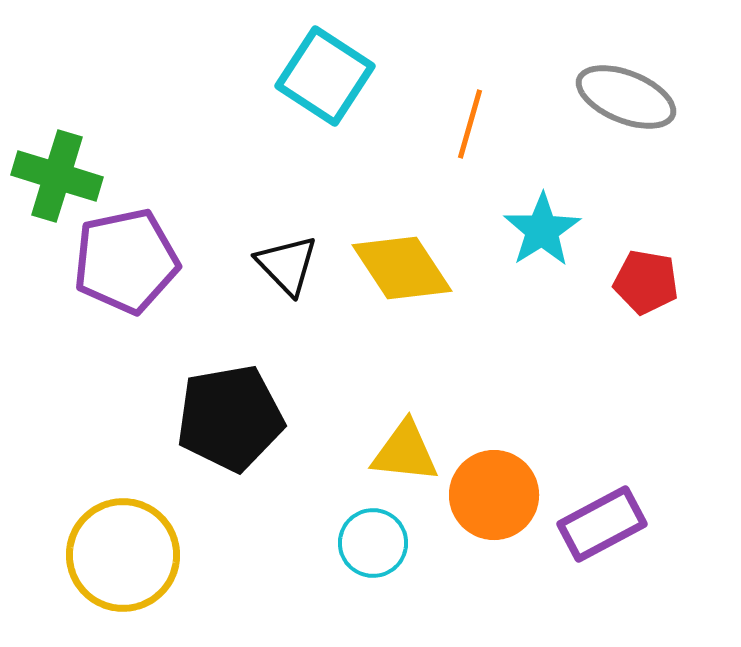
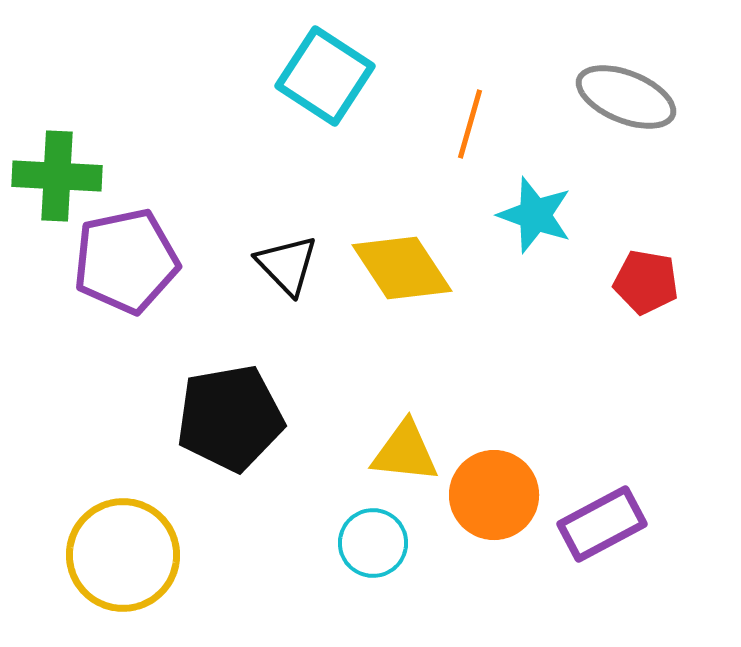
green cross: rotated 14 degrees counterclockwise
cyan star: moved 7 px left, 15 px up; rotated 20 degrees counterclockwise
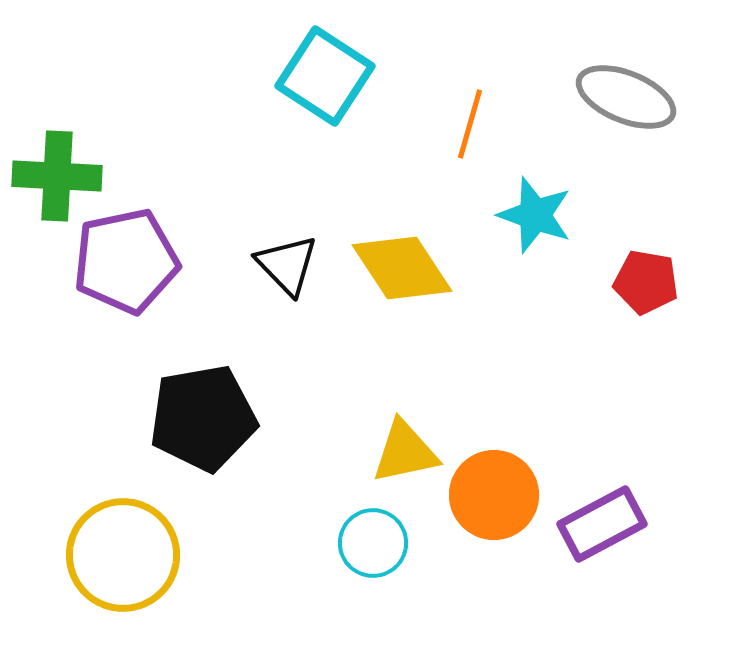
black pentagon: moved 27 px left
yellow triangle: rotated 18 degrees counterclockwise
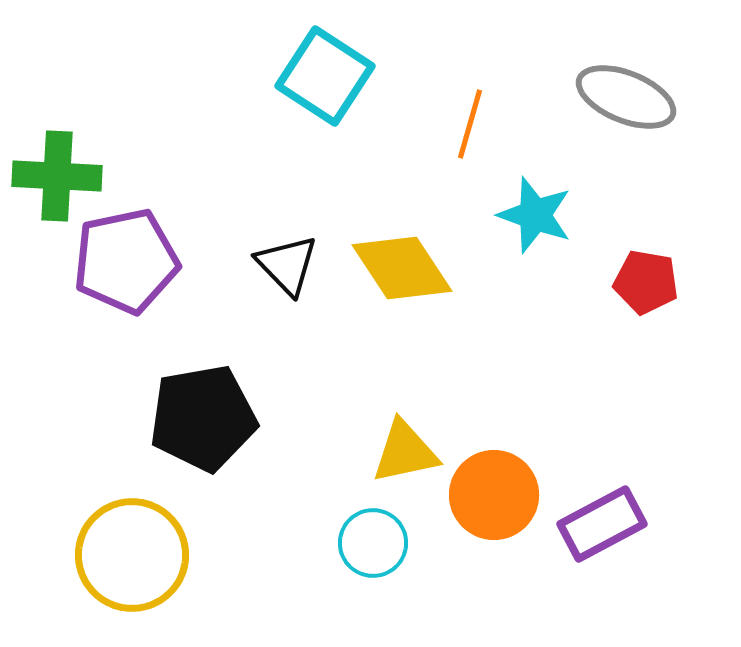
yellow circle: moved 9 px right
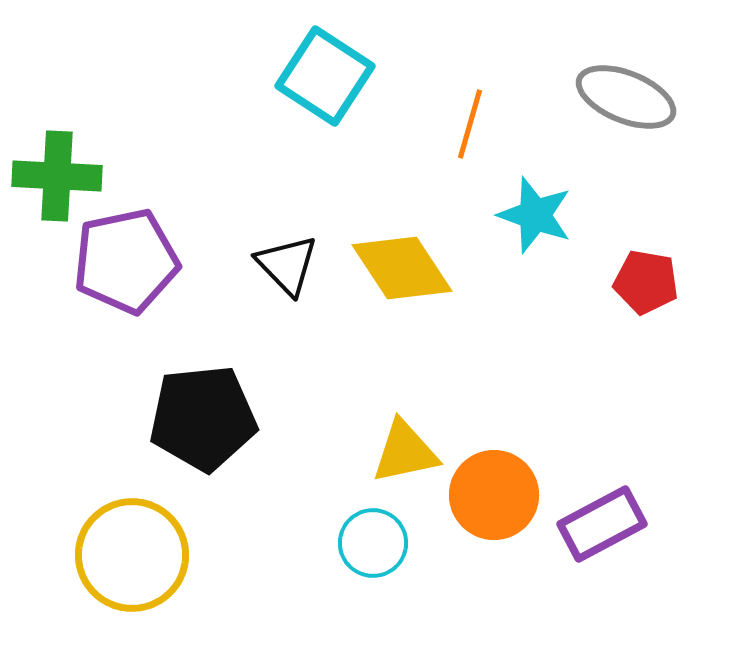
black pentagon: rotated 4 degrees clockwise
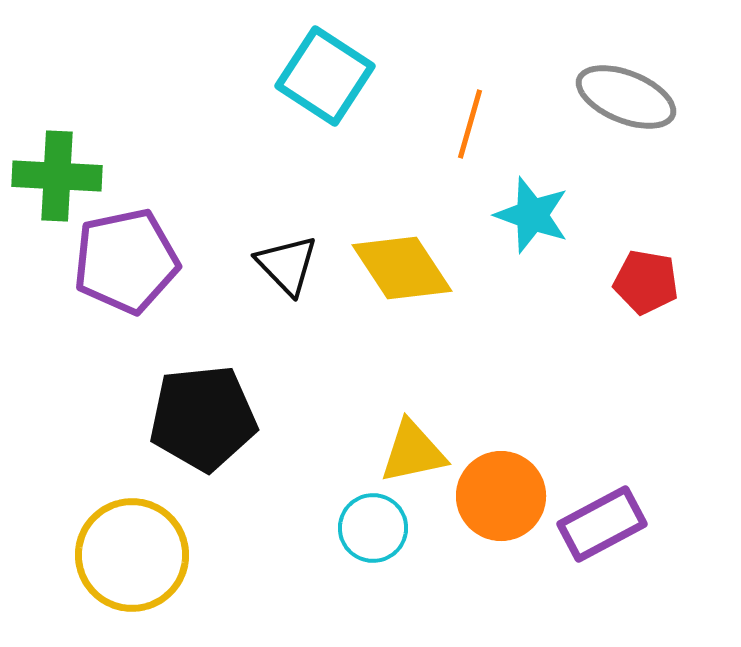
cyan star: moved 3 px left
yellow triangle: moved 8 px right
orange circle: moved 7 px right, 1 px down
cyan circle: moved 15 px up
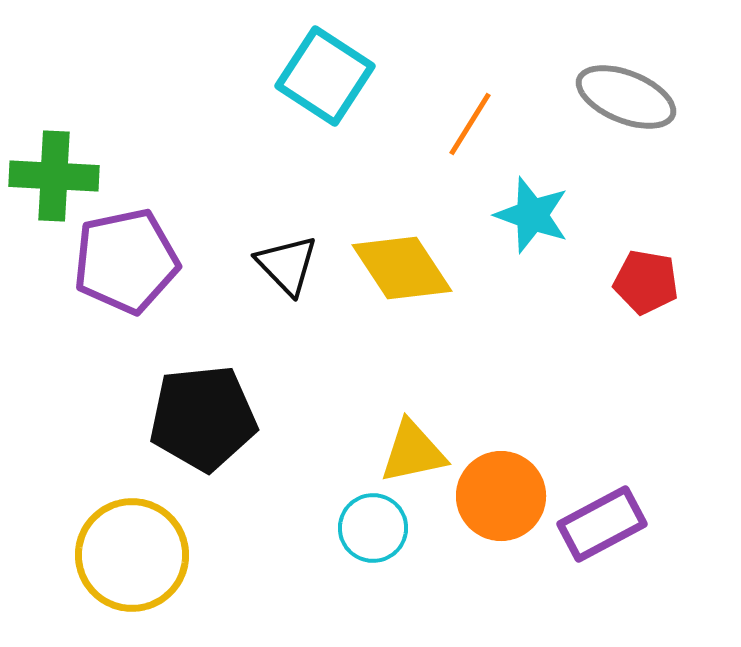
orange line: rotated 16 degrees clockwise
green cross: moved 3 px left
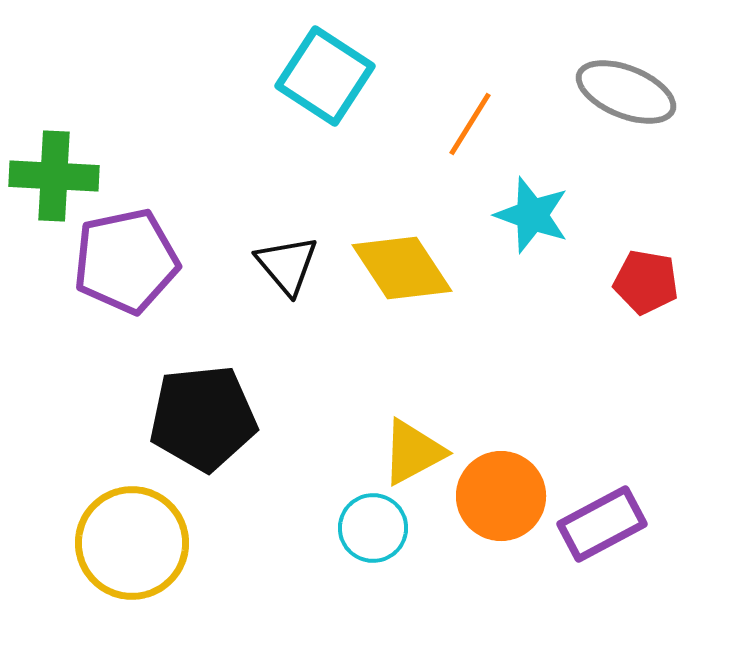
gray ellipse: moved 5 px up
black triangle: rotated 4 degrees clockwise
yellow triangle: rotated 16 degrees counterclockwise
yellow circle: moved 12 px up
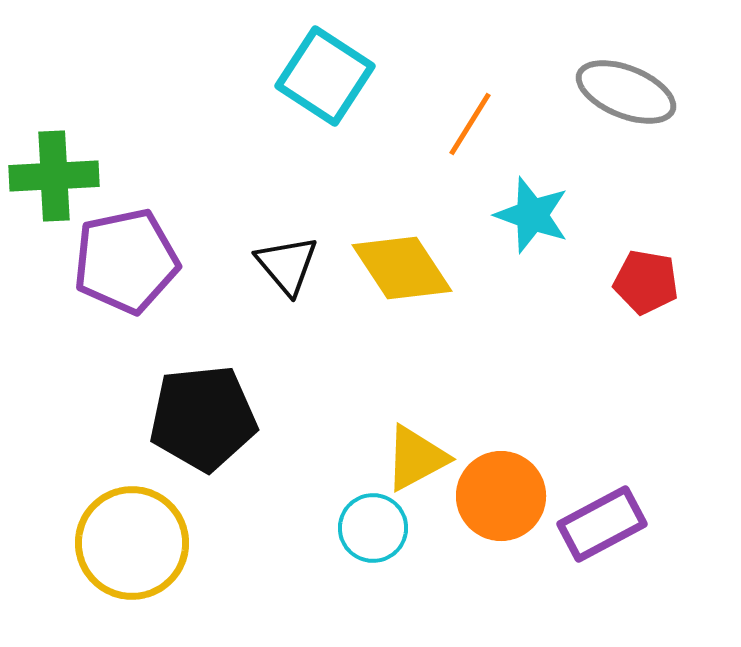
green cross: rotated 6 degrees counterclockwise
yellow triangle: moved 3 px right, 6 px down
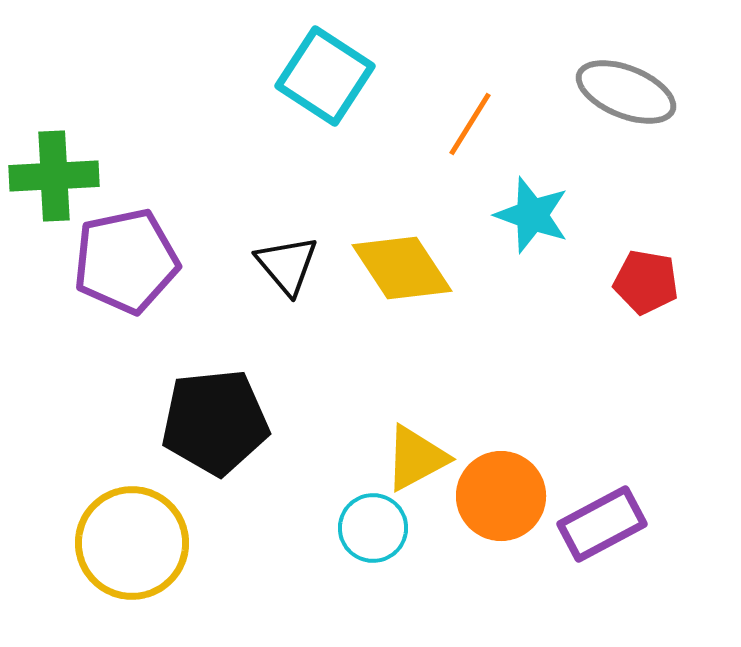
black pentagon: moved 12 px right, 4 px down
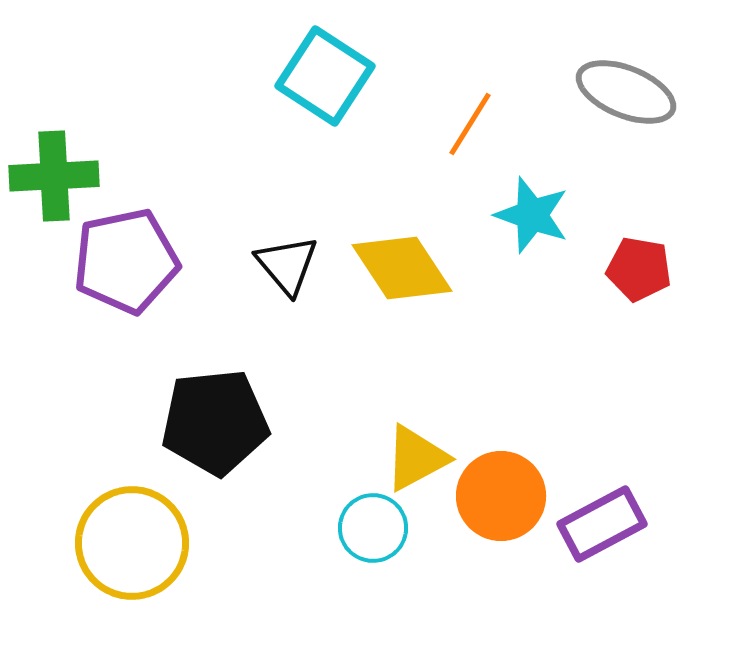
red pentagon: moved 7 px left, 13 px up
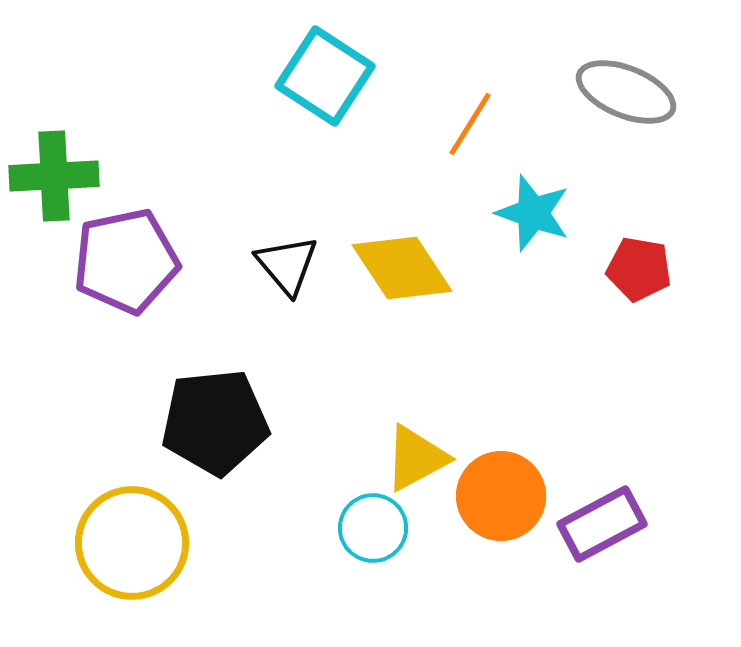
cyan star: moved 1 px right, 2 px up
